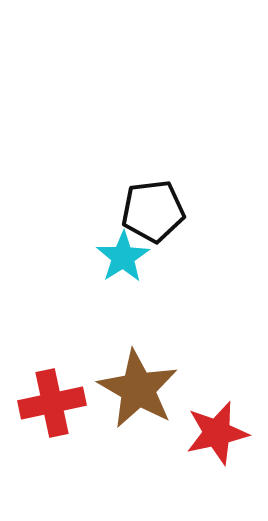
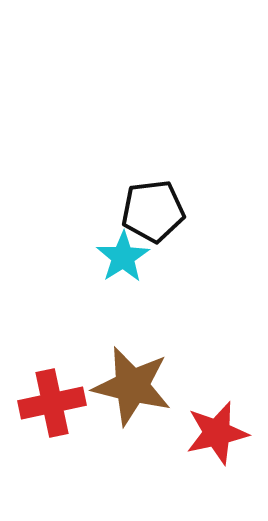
brown star: moved 6 px left, 3 px up; rotated 16 degrees counterclockwise
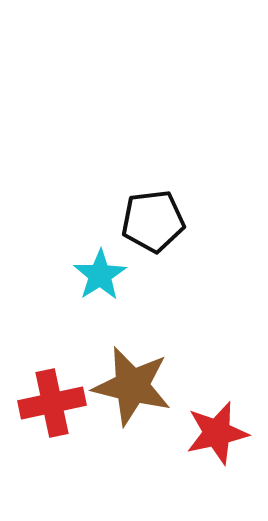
black pentagon: moved 10 px down
cyan star: moved 23 px left, 18 px down
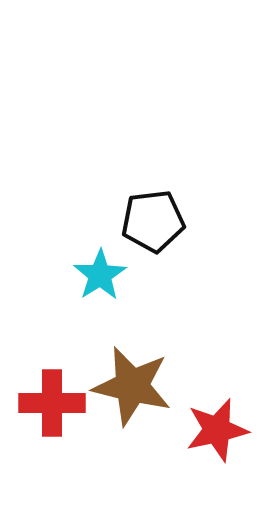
red cross: rotated 12 degrees clockwise
red star: moved 3 px up
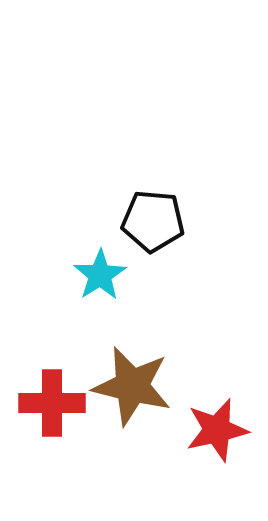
black pentagon: rotated 12 degrees clockwise
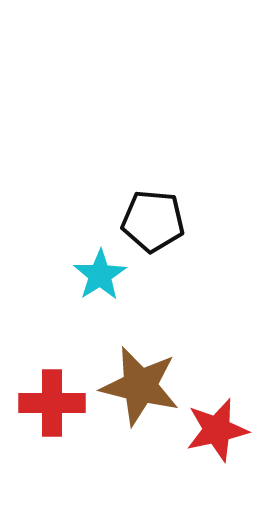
brown star: moved 8 px right
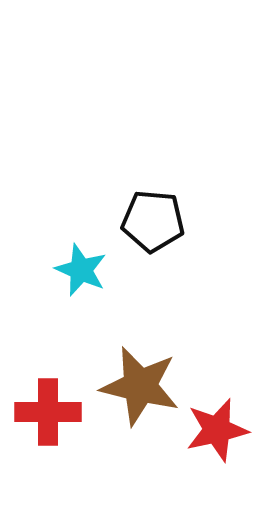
cyan star: moved 19 px left, 5 px up; rotated 16 degrees counterclockwise
red cross: moved 4 px left, 9 px down
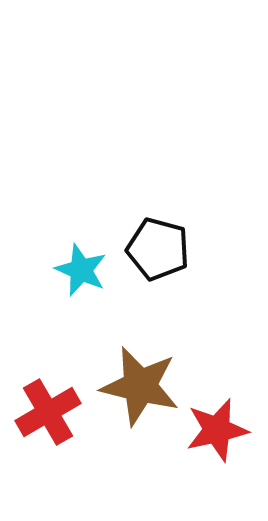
black pentagon: moved 5 px right, 28 px down; rotated 10 degrees clockwise
red cross: rotated 30 degrees counterclockwise
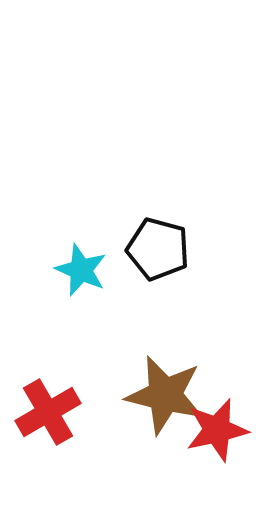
brown star: moved 25 px right, 9 px down
